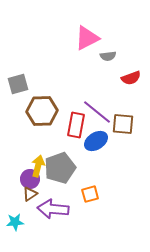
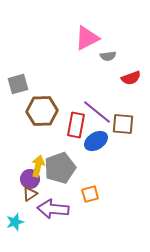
cyan star: rotated 12 degrees counterclockwise
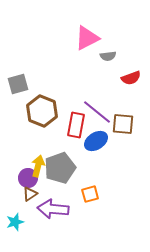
brown hexagon: rotated 24 degrees clockwise
purple circle: moved 2 px left, 1 px up
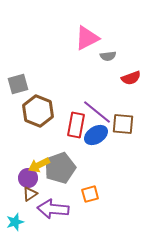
brown hexagon: moved 4 px left
blue ellipse: moved 6 px up
yellow arrow: moved 1 px right, 1 px up; rotated 130 degrees counterclockwise
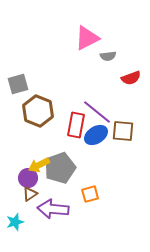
brown square: moved 7 px down
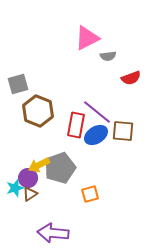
purple arrow: moved 24 px down
cyan star: moved 34 px up
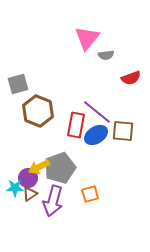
pink triangle: rotated 24 degrees counterclockwise
gray semicircle: moved 2 px left, 1 px up
yellow arrow: moved 2 px down
cyan star: rotated 18 degrees clockwise
purple arrow: moved 32 px up; rotated 80 degrees counterclockwise
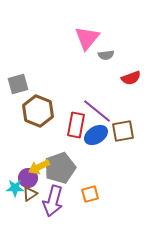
purple line: moved 1 px up
brown square: rotated 15 degrees counterclockwise
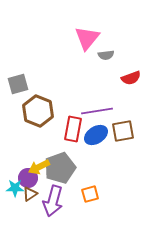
purple line: rotated 48 degrees counterclockwise
red rectangle: moved 3 px left, 4 px down
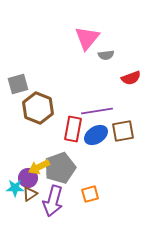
brown hexagon: moved 3 px up
